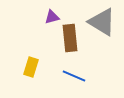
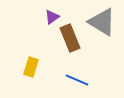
purple triangle: rotated 21 degrees counterclockwise
brown rectangle: rotated 16 degrees counterclockwise
blue line: moved 3 px right, 4 px down
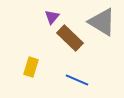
purple triangle: rotated 14 degrees counterclockwise
brown rectangle: rotated 24 degrees counterclockwise
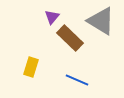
gray triangle: moved 1 px left, 1 px up
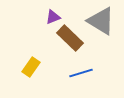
purple triangle: moved 1 px right; rotated 28 degrees clockwise
yellow rectangle: rotated 18 degrees clockwise
blue line: moved 4 px right, 7 px up; rotated 40 degrees counterclockwise
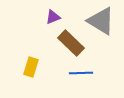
brown rectangle: moved 1 px right, 5 px down
yellow rectangle: rotated 18 degrees counterclockwise
blue line: rotated 15 degrees clockwise
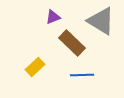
brown rectangle: moved 1 px right
yellow rectangle: moved 4 px right; rotated 30 degrees clockwise
blue line: moved 1 px right, 2 px down
